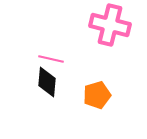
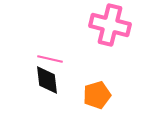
pink line: moved 1 px left
black diamond: moved 2 px up; rotated 12 degrees counterclockwise
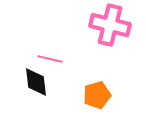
black diamond: moved 11 px left, 2 px down
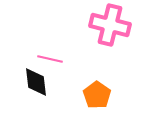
orange pentagon: rotated 20 degrees counterclockwise
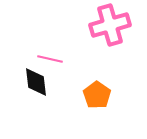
pink cross: rotated 30 degrees counterclockwise
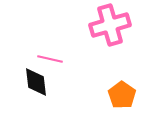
orange pentagon: moved 25 px right
